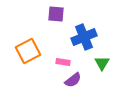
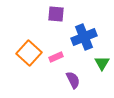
orange square: moved 1 px right, 2 px down; rotated 20 degrees counterclockwise
pink rectangle: moved 7 px left, 5 px up; rotated 32 degrees counterclockwise
purple semicircle: rotated 78 degrees counterclockwise
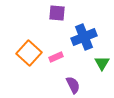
purple square: moved 1 px right, 1 px up
purple semicircle: moved 5 px down
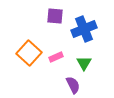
purple square: moved 2 px left, 3 px down
blue cross: moved 8 px up
green triangle: moved 18 px left
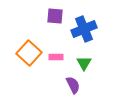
pink rectangle: rotated 24 degrees clockwise
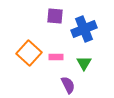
purple semicircle: moved 5 px left
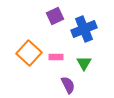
purple square: rotated 30 degrees counterclockwise
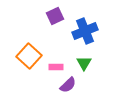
blue cross: moved 1 px right, 2 px down
orange square: moved 3 px down
pink rectangle: moved 10 px down
purple semicircle: rotated 72 degrees clockwise
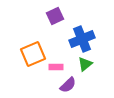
blue cross: moved 3 px left, 8 px down
orange square: moved 4 px right, 2 px up; rotated 25 degrees clockwise
green triangle: moved 1 px right, 1 px down; rotated 21 degrees clockwise
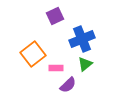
orange square: rotated 15 degrees counterclockwise
pink rectangle: moved 1 px down
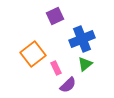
pink rectangle: rotated 64 degrees clockwise
